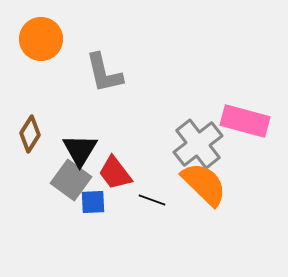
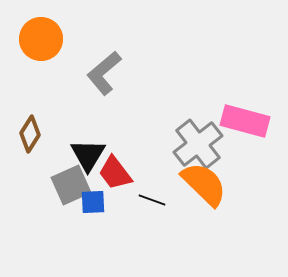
gray L-shape: rotated 63 degrees clockwise
black triangle: moved 8 px right, 5 px down
gray square: moved 5 px down; rotated 30 degrees clockwise
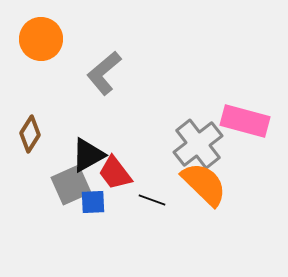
black triangle: rotated 30 degrees clockwise
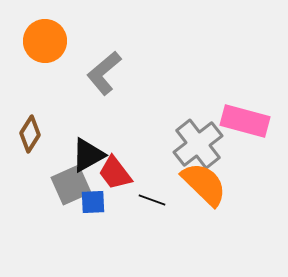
orange circle: moved 4 px right, 2 px down
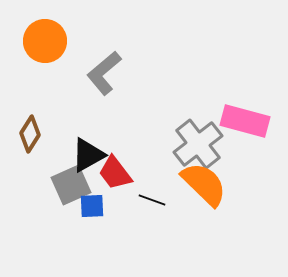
blue square: moved 1 px left, 4 px down
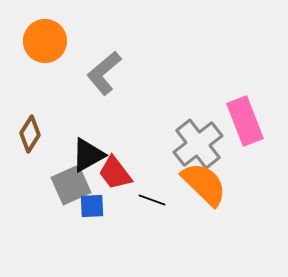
pink rectangle: rotated 54 degrees clockwise
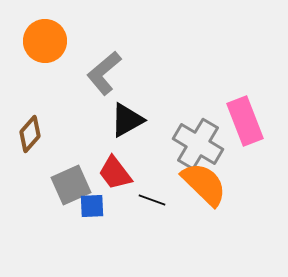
brown diamond: rotated 9 degrees clockwise
gray cross: rotated 21 degrees counterclockwise
black triangle: moved 39 px right, 35 px up
